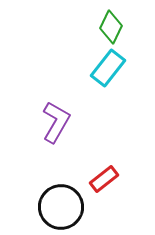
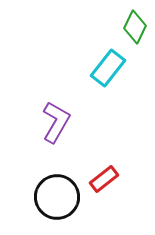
green diamond: moved 24 px right
black circle: moved 4 px left, 10 px up
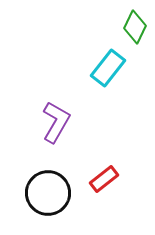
black circle: moved 9 px left, 4 px up
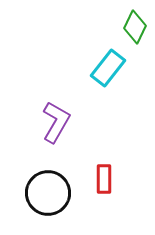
red rectangle: rotated 52 degrees counterclockwise
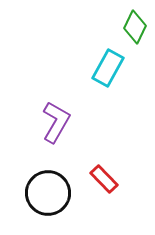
cyan rectangle: rotated 9 degrees counterclockwise
red rectangle: rotated 44 degrees counterclockwise
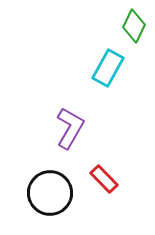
green diamond: moved 1 px left, 1 px up
purple L-shape: moved 14 px right, 6 px down
black circle: moved 2 px right
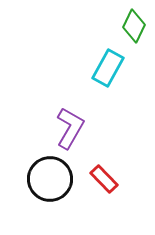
black circle: moved 14 px up
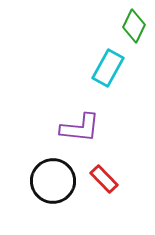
purple L-shape: moved 10 px right; rotated 66 degrees clockwise
black circle: moved 3 px right, 2 px down
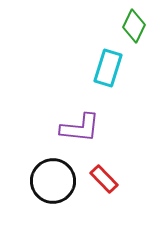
cyan rectangle: rotated 12 degrees counterclockwise
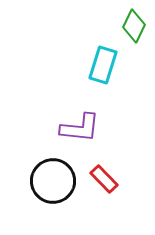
cyan rectangle: moved 5 px left, 3 px up
